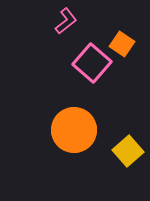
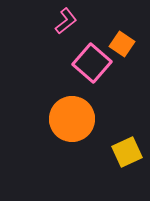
orange circle: moved 2 px left, 11 px up
yellow square: moved 1 px left, 1 px down; rotated 16 degrees clockwise
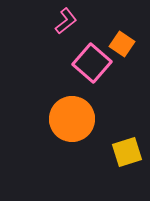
yellow square: rotated 8 degrees clockwise
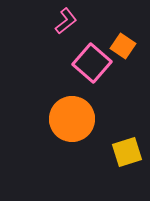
orange square: moved 1 px right, 2 px down
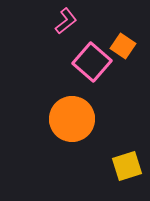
pink square: moved 1 px up
yellow square: moved 14 px down
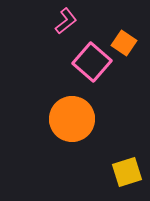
orange square: moved 1 px right, 3 px up
yellow square: moved 6 px down
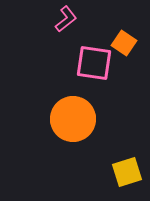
pink L-shape: moved 2 px up
pink square: moved 2 px right, 1 px down; rotated 33 degrees counterclockwise
orange circle: moved 1 px right
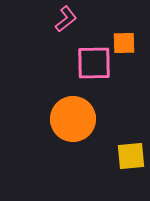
orange square: rotated 35 degrees counterclockwise
pink square: rotated 9 degrees counterclockwise
yellow square: moved 4 px right, 16 px up; rotated 12 degrees clockwise
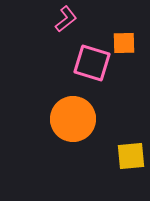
pink square: moved 2 px left; rotated 18 degrees clockwise
